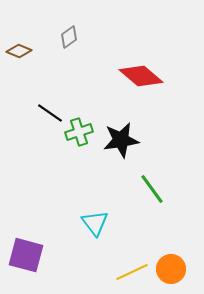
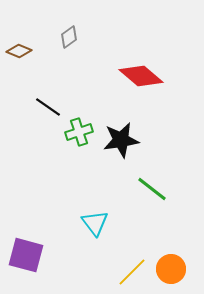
black line: moved 2 px left, 6 px up
green line: rotated 16 degrees counterclockwise
yellow line: rotated 20 degrees counterclockwise
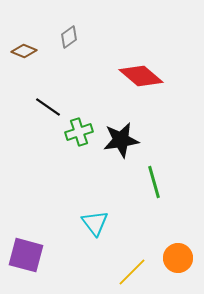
brown diamond: moved 5 px right
green line: moved 2 px right, 7 px up; rotated 36 degrees clockwise
orange circle: moved 7 px right, 11 px up
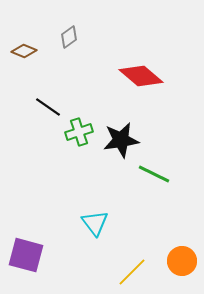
green line: moved 8 px up; rotated 48 degrees counterclockwise
orange circle: moved 4 px right, 3 px down
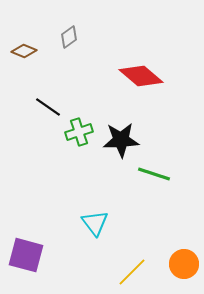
black star: rotated 6 degrees clockwise
green line: rotated 8 degrees counterclockwise
orange circle: moved 2 px right, 3 px down
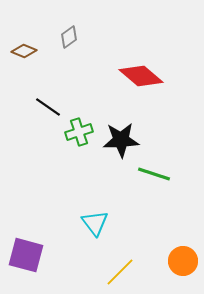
orange circle: moved 1 px left, 3 px up
yellow line: moved 12 px left
